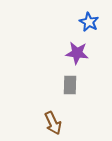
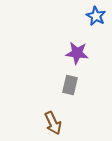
blue star: moved 7 px right, 6 px up
gray rectangle: rotated 12 degrees clockwise
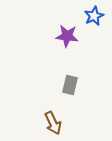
blue star: moved 2 px left; rotated 18 degrees clockwise
purple star: moved 10 px left, 17 px up
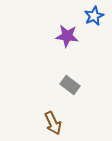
gray rectangle: rotated 66 degrees counterclockwise
